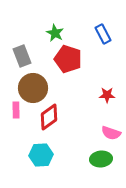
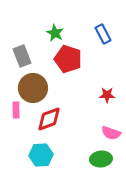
red diamond: moved 2 px down; rotated 16 degrees clockwise
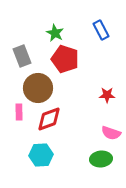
blue rectangle: moved 2 px left, 4 px up
red pentagon: moved 3 px left
brown circle: moved 5 px right
pink rectangle: moved 3 px right, 2 px down
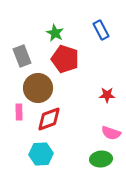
cyan hexagon: moved 1 px up
